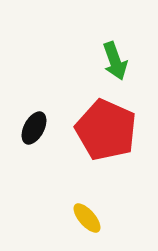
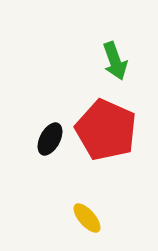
black ellipse: moved 16 px right, 11 px down
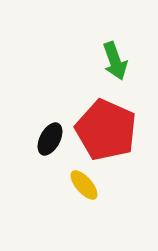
yellow ellipse: moved 3 px left, 33 px up
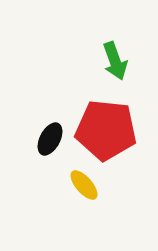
red pentagon: rotated 18 degrees counterclockwise
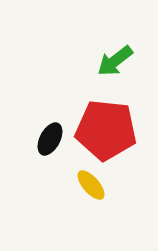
green arrow: rotated 72 degrees clockwise
yellow ellipse: moved 7 px right
